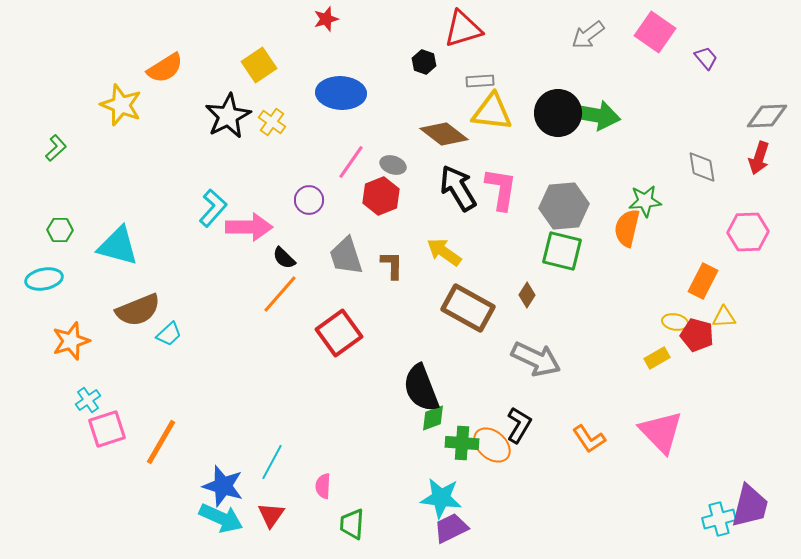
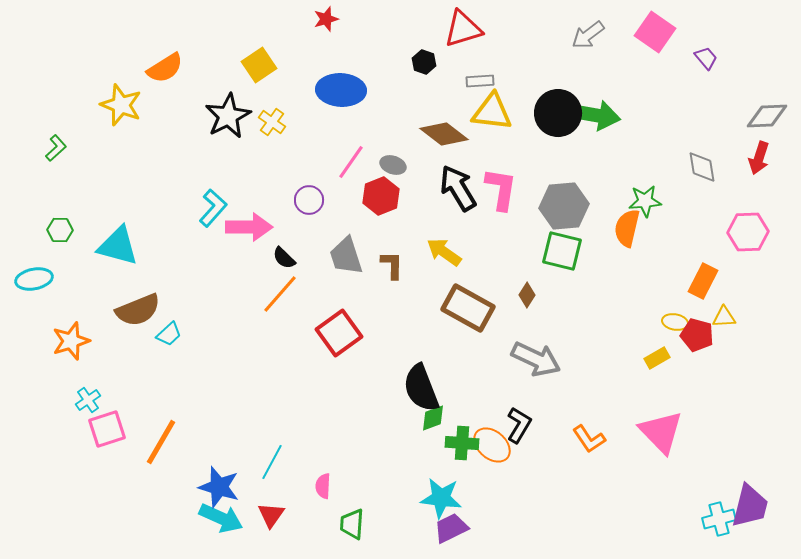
blue ellipse at (341, 93): moved 3 px up
cyan ellipse at (44, 279): moved 10 px left
blue star at (223, 486): moved 4 px left, 1 px down
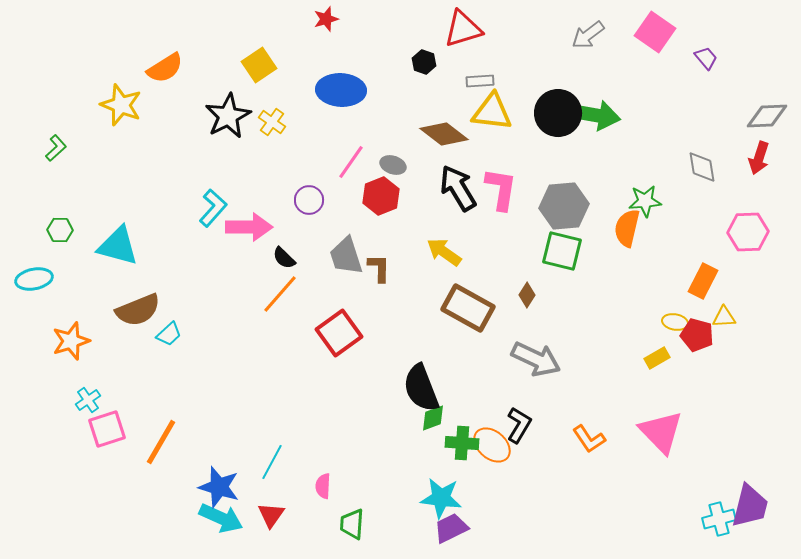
brown L-shape at (392, 265): moved 13 px left, 3 px down
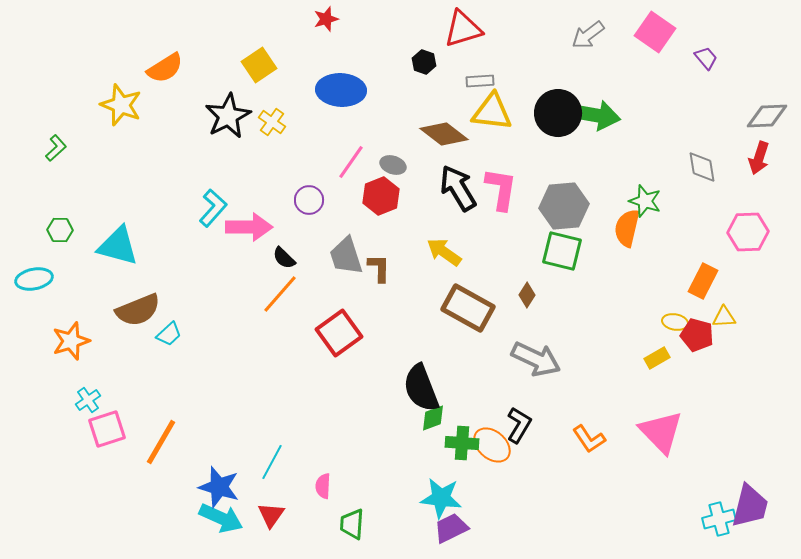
green star at (645, 201): rotated 24 degrees clockwise
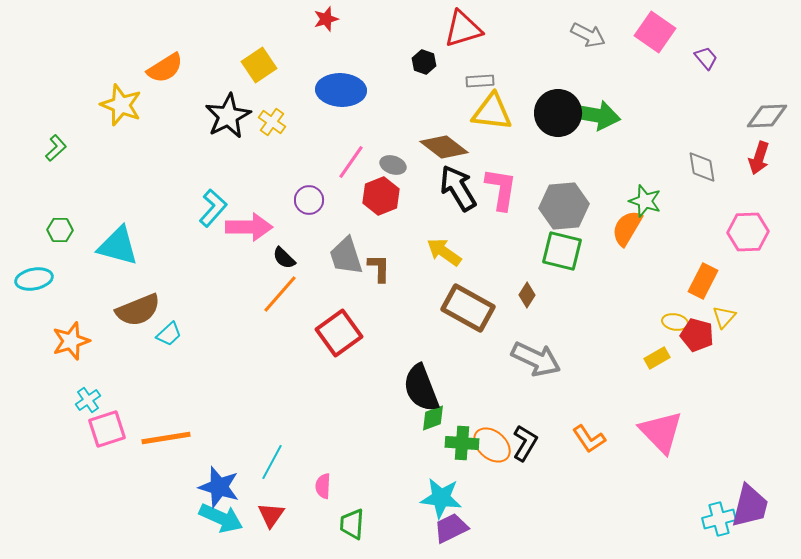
gray arrow at (588, 35): rotated 116 degrees counterclockwise
brown diamond at (444, 134): moved 13 px down
orange semicircle at (627, 228): rotated 18 degrees clockwise
yellow triangle at (724, 317): rotated 45 degrees counterclockwise
black L-shape at (519, 425): moved 6 px right, 18 px down
orange line at (161, 442): moved 5 px right, 4 px up; rotated 51 degrees clockwise
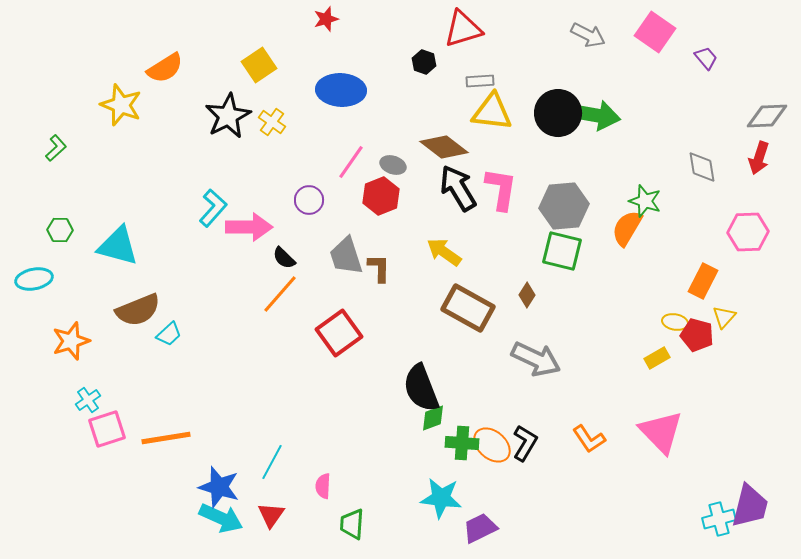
purple trapezoid at (451, 528): moved 29 px right
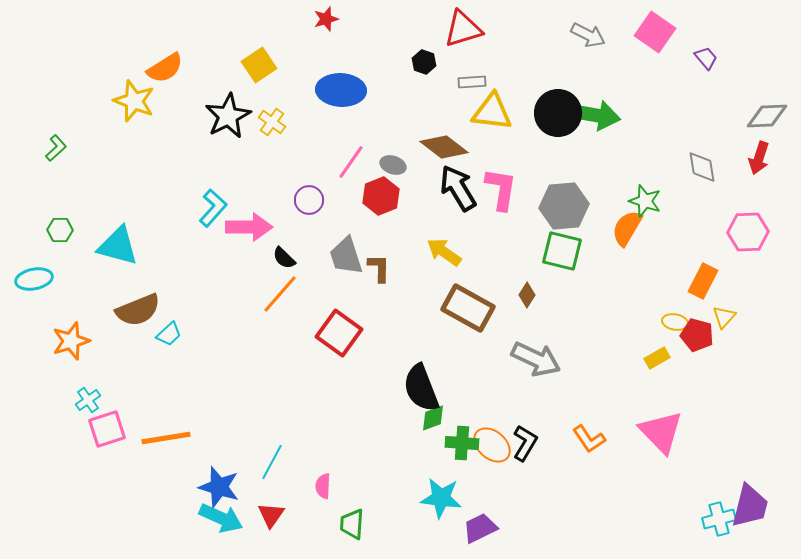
gray rectangle at (480, 81): moved 8 px left, 1 px down
yellow star at (121, 105): moved 13 px right, 4 px up
red square at (339, 333): rotated 18 degrees counterclockwise
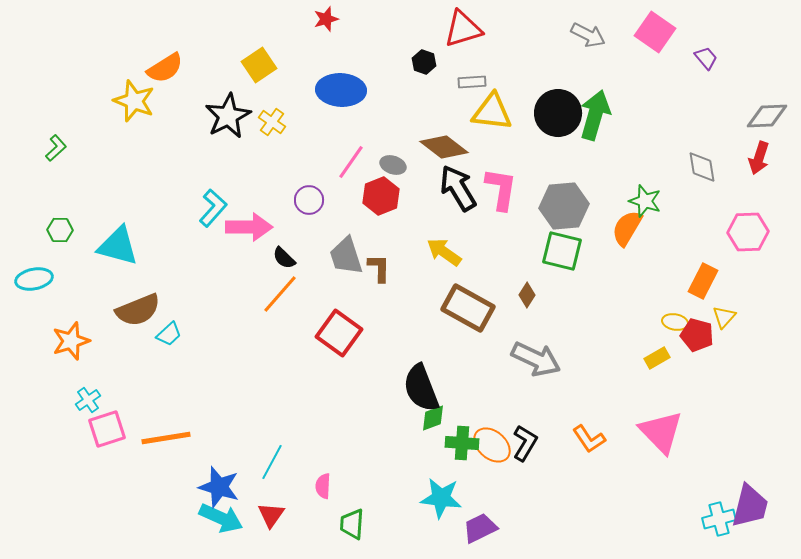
green arrow at (595, 115): rotated 84 degrees counterclockwise
